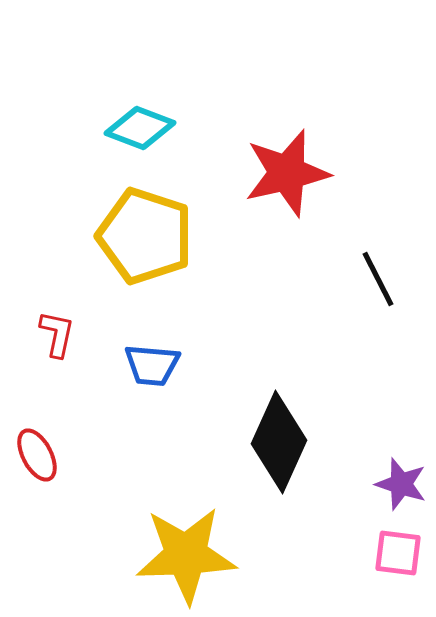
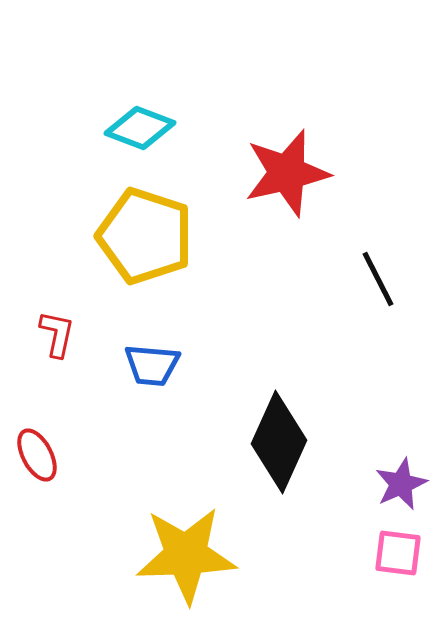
purple star: rotated 30 degrees clockwise
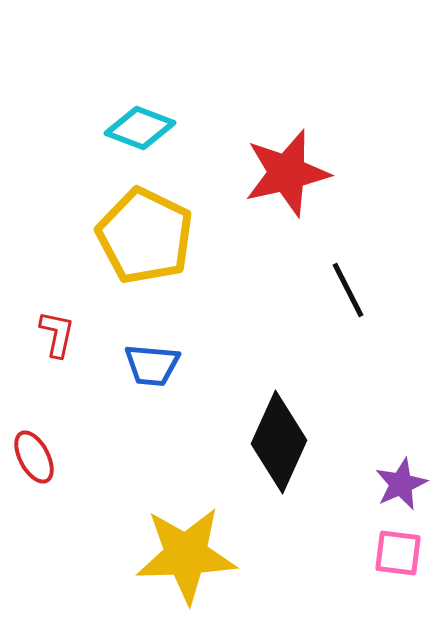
yellow pentagon: rotated 8 degrees clockwise
black line: moved 30 px left, 11 px down
red ellipse: moved 3 px left, 2 px down
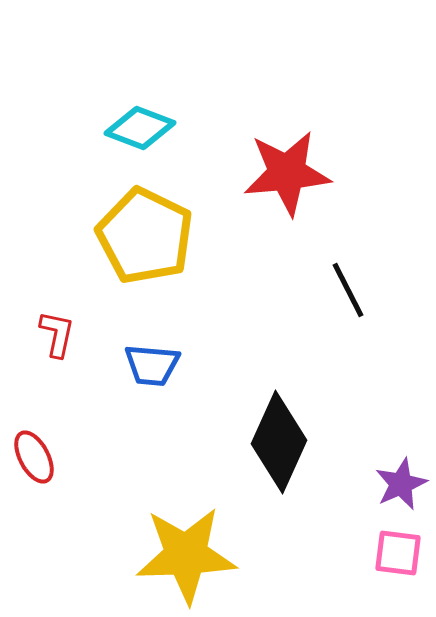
red star: rotated 8 degrees clockwise
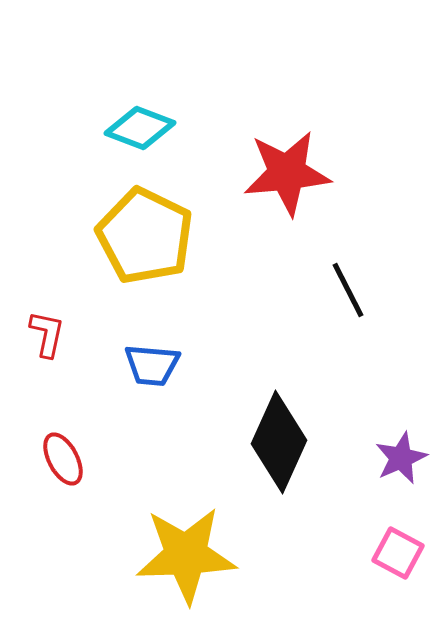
red L-shape: moved 10 px left
red ellipse: moved 29 px right, 2 px down
purple star: moved 26 px up
pink square: rotated 21 degrees clockwise
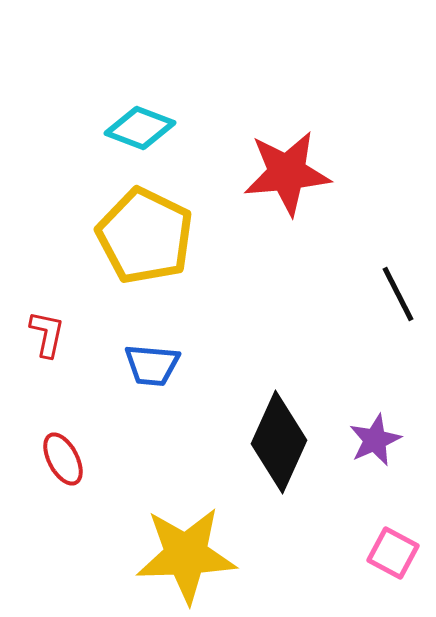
black line: moved 50 px right, 4 px down
purple star: moved 26 px left, 18 px up
pink square: moved 5 px left
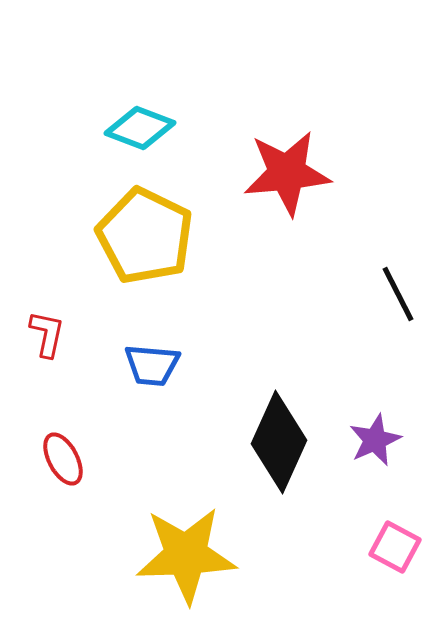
pink square: moved 2 px right, 6 px up
